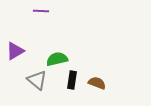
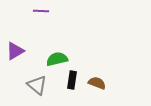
gray triangle: moved 5 px down
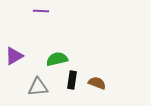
purple triangle: moved 1 px left, 5 px down
gray triangle: moved 1 px right, 2 px down; rotated 45 degrees counterclockwise
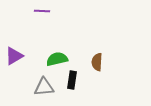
purple line: moved 1 px right
brown semicircle: moved 21 px up; rotated 108 degrees counterclockwise
gray triangle: moved 6 px right
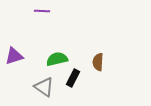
purple triangle: rotated 12 degrees clockwise
brown semicircle: moved 1 px right
black rectangle: moved 1 px right, 2 px up; rotated 18 degrees clockwise
gray triangle: rotated 40 degrees clockwise
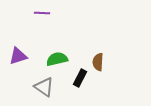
purple line: moved 2 px down
purple triangle: moved 4 px right
black rectangle: moved 7 px right
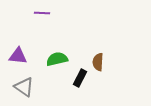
purple triangle: rotated 24 degrees clockwise
gray triangle: moved 20 px left
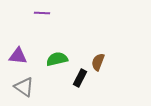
brown semicircle: rotated 18 degrees clockwise
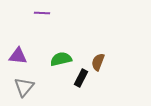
green semicircle: moved 4 px right
black rectangle: moved 1 px right
gray triangle: rotated 35 degrees clockwise
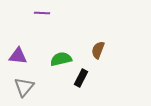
brown semicircle: moved 12 px up
